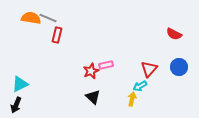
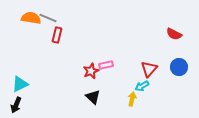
cyan arrow: moved 2 px right
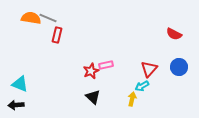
cyan triangle: rotated 48 degrees clockwise
black arrow: rotated 63 degrees clockwise
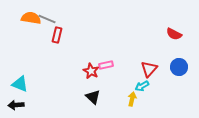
gray line: moved 1 px left, 1 px down
red star: rotated 21 degrees counterclockwise
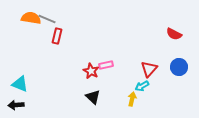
red rectangle: moved 1 px down
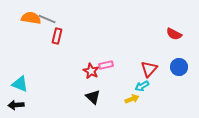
yellow arrow: rotated 56 degrees clockwise
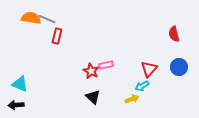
red semicircle: rotated 49 degrees clockwise
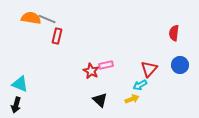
red semicircle: moved 1 px up; rotated 21 degrees clockwise
blue circle: moved 1 px right, 2 px up
cyan arrow: moved 2 px left, 1 px up
black triangle: moved 7 px right, 3 px down
black arrow: rotated 70 degrees counterclockwise
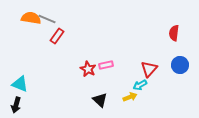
red rectangle: rotated 21 degrees clockwise
red star: moved 3 px left, 2 px up
yellow arrow: moved 2 px left, 2 px up
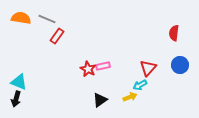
orange semicircle: moved 10 px left
pink rectangle: moved 3 px left, 1 px down
red triangle: moved 1 px left, 1 px up
cyan triangle: moved 1 px left, 2 px up
black triangle: rotated 42 degrees clockwise
black arrow: moved 6 px up
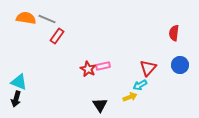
orange semicircle: moved 5 px right
black triangle: moved 5 px down; rotated 28 degrees counterclockwise
